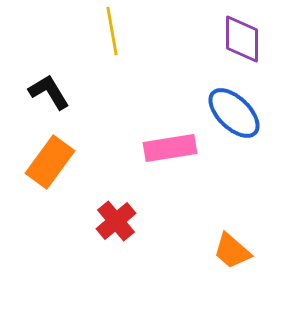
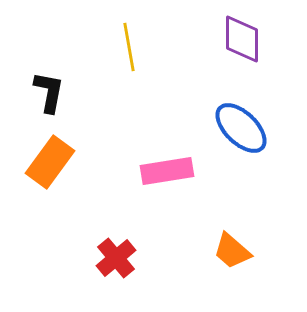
yellow line: moved 17 px right, 16 px down
black L-shape: rotated 42 degrees clockwise
blue ellipse: moved 7 px right, 15 px down
pink rectangle: moved 3 px left, 23 px down
red cross: moved 37 px down
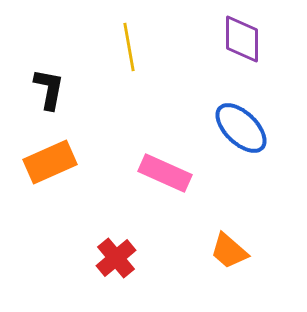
black L-shape: moved 3 px up
orange rectangle: rotated 30 degrees clockwise
pink rectangle: moved 2 px left, 2 px down; rotated 33 degrees clockwise
orange trapezoid: moved 3 px left
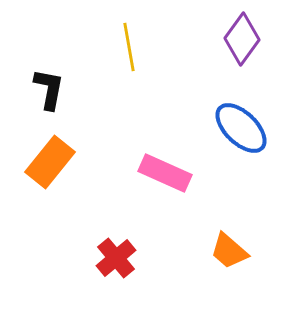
purple diamond: rotated 36 degrees clockwise
orange rectangle: rotated 27 degrees counterclockwise
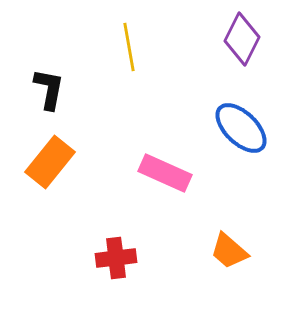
purple diamond: rotated 9 degrees counterclockwise
red cross: rotated 33 degrees clockwise
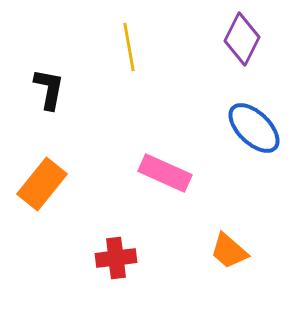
blue ellipse: moved 13 px right
orange rectangle: moved 8 px left, 22 px down
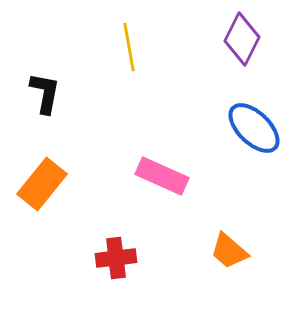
black L-shape: moved 4 px left, 4 px down
pink rectangle: moved 3 px left, 3 px down
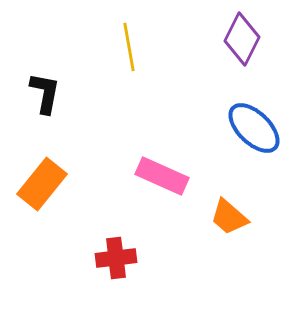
orange trapezoid: moved 34 px up
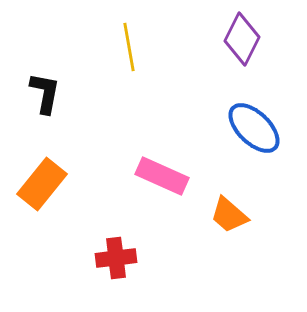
orange trapezoid: moved 2 px up
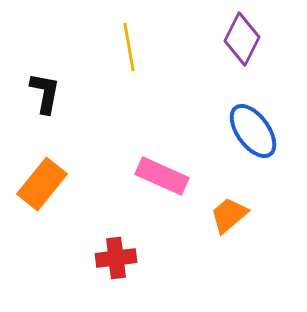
blue ellipse: moved 1 px left, 3 px down; rotated 10 degrees clockwise
orange trapezoid: rotated 99 degrees clockwise
